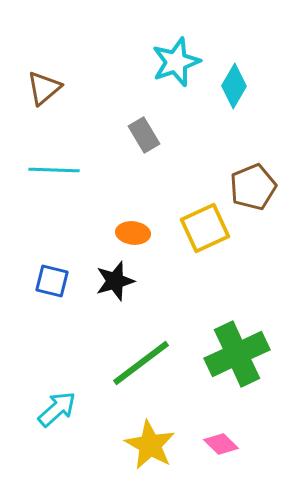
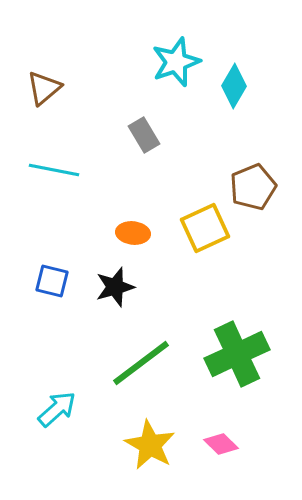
cyan line: rotated 9 degrees clockwise
black star: moved 6 px down
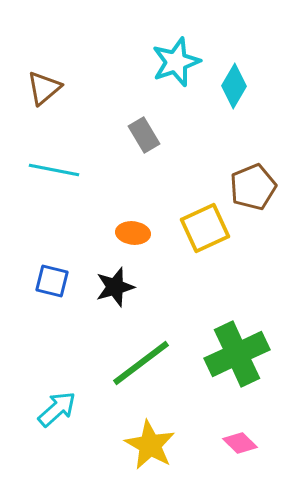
pink diamond: moved 19 px right, 1 px up
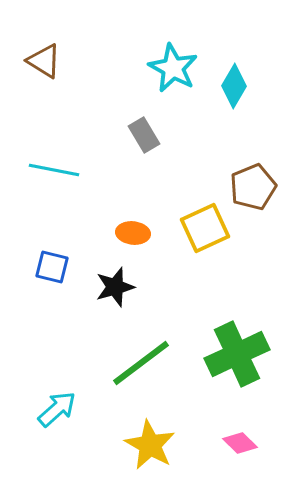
cyan star: moved 3 px left, 6 px down; rotated 24 degrees counterclockwise
brown triangle: moved 27 px up; rotated 48 degrees counterclockwise
blue square: moved 14 px up
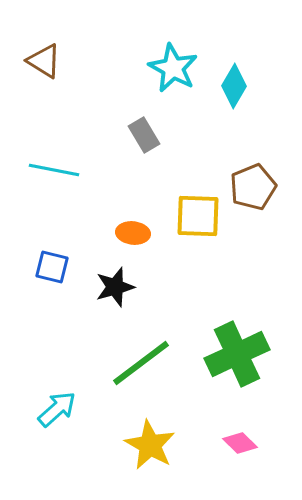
yellow square: moved 7 px left, 12 px up; rotated 27 degrees clockwise
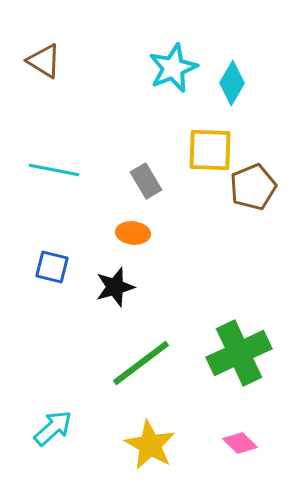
cyan star: rotated 21 degrees clockwise
cyan diamond: moved 2 px left, 3 px up
gray rectangle: moved 2 px right, 46 px down
yellow square: moved 12 px right, 66 px up
green cross: moved 2 px right, 1 px up
cyan arrow: moved 4 px left, 19 px down
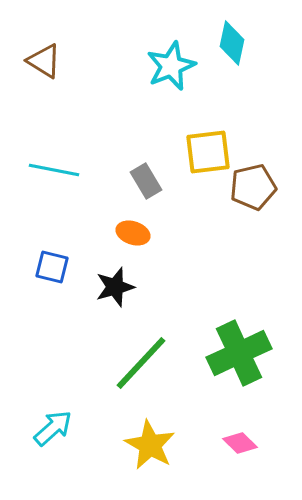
cyan star: moved 2 px left, 2 px up
cyan diamond: moved 40 px up; rotated 18 degrees counterclockwise
yellow square: moved 2 px left, 2 px down; rotated 9 degrees counterclockwise
brown pentagon: rotated 9 degrees clockwise
orange ellipse: rotated 12 degrees clockwise
green line: rotated 10 degrees counterclockwise
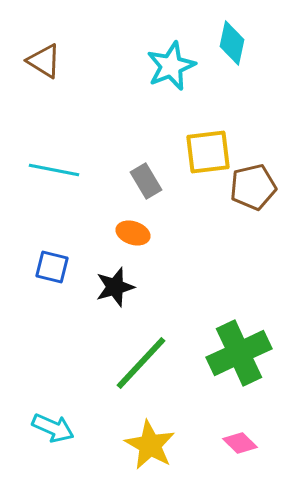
cyan arrow: rotated 66 degrees clockwise
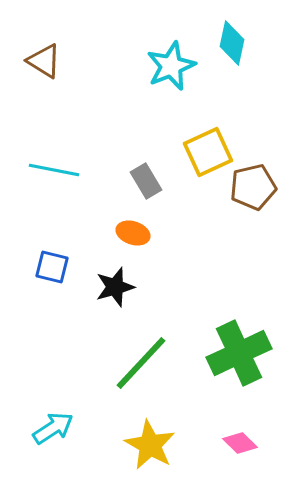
yellow square: rotated 18 degrees counterclockwise
cyan arrow: rotated 57 degrees counterclockwise
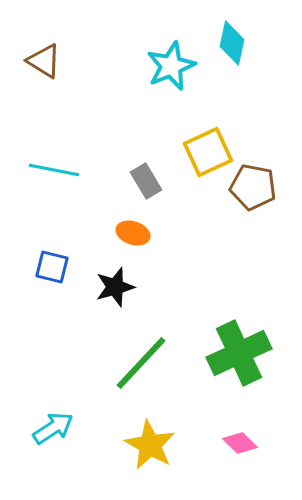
brown pentagon: rotated 24 degrees clockwise
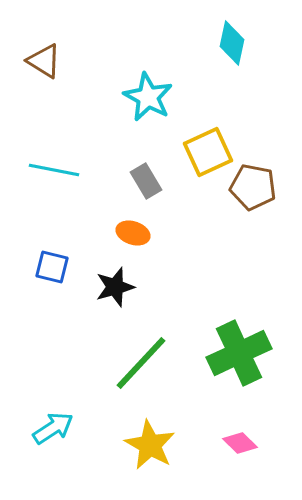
cyan star: moved 23 px left, 31 px down; rotated 21 degrees counterclockwise
